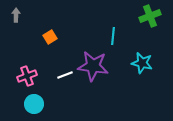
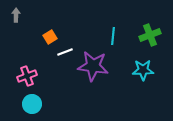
green cross: moved 19 px down
cyan star: moved 1 px right, 7 px down; rotated 15 degrees counterclockwise
white line: moved 23 px up
cyan circle: moved 2 px left
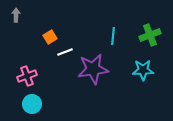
purple star: moved 3 px down; rotated 16 degrees counterclockwise
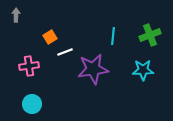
pink cross: moved 2 px right, 10 px up; rotated 12 degrees clockwise
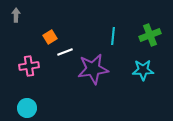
cyan circle: moved 5 px left, 4 px down
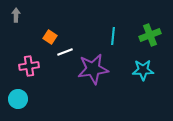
orange square: rotated 24 degrees counterclockwise
cyan circle: moved 9 px left, 9 px up
